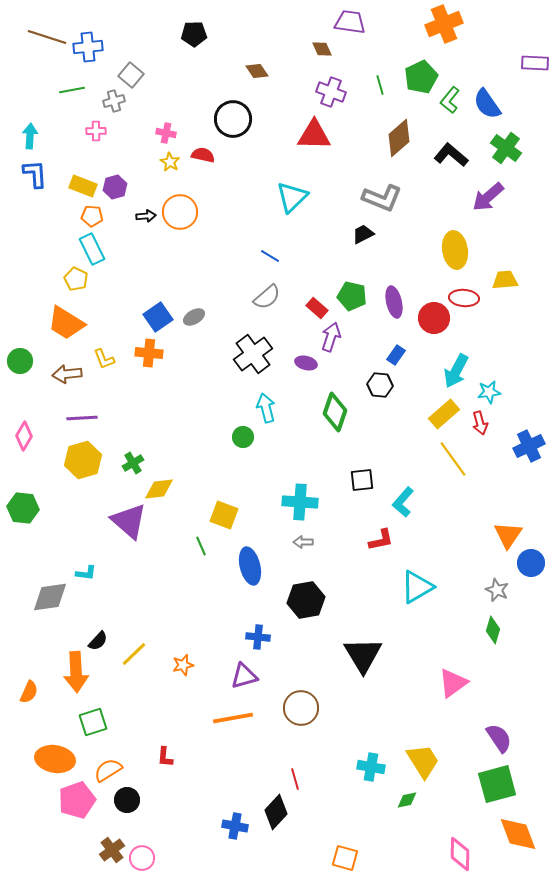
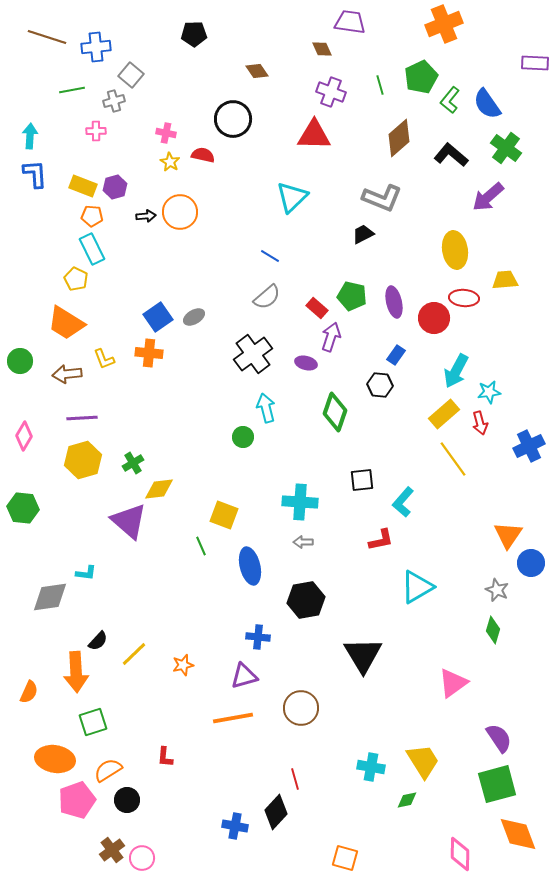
blue cross at (88, 47): moved 8 px right
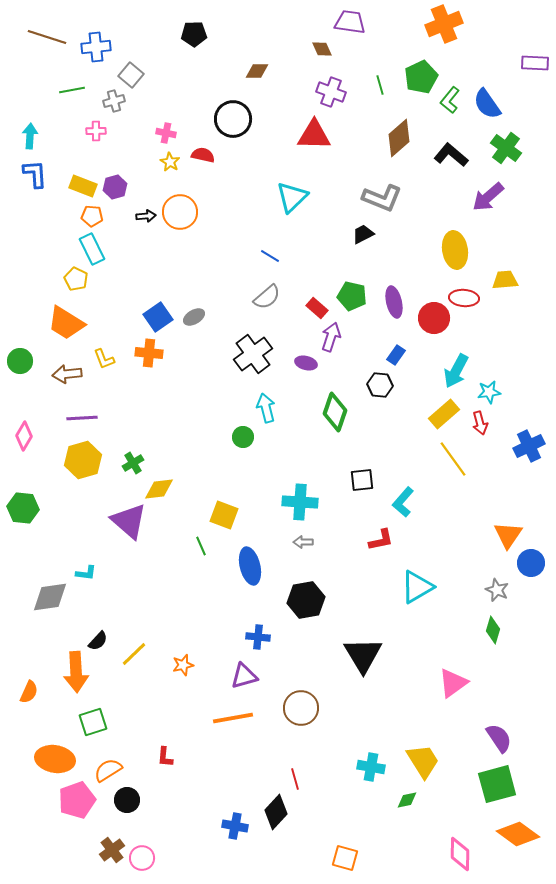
brown diamond at (257, 71): rotated 55 degrees counterclockwise
orange diamond at (518, 834): rotated 33 degrees counterclockwise
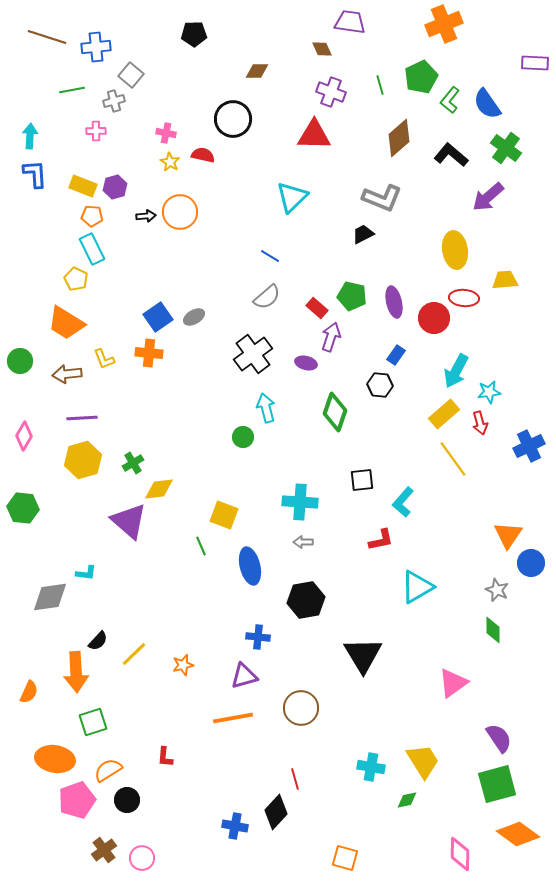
green diamond at (493, 630): rotated 16 degrees counterclockwise
brown cross at (112, 850): moved 8 px left
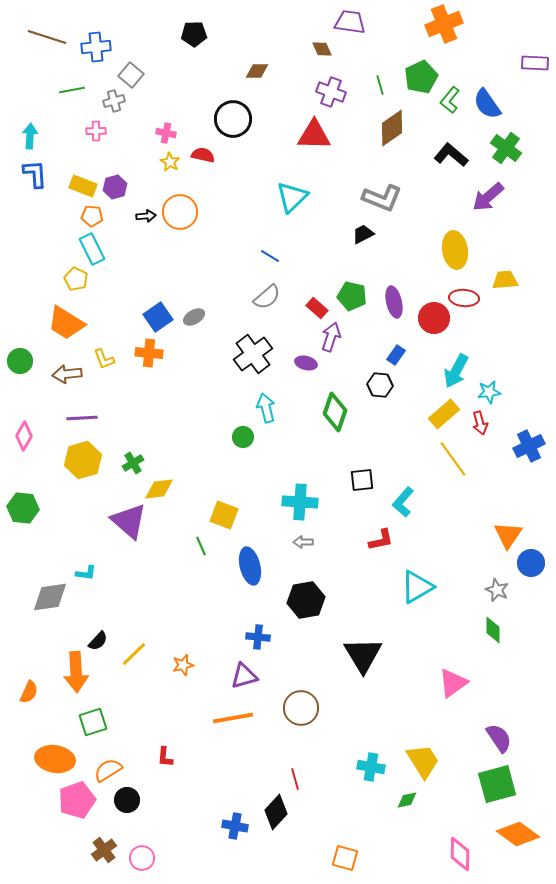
brown diamond at (399, 138): moved 7 px left, 10 px up; rotated 6 degrees clockwise
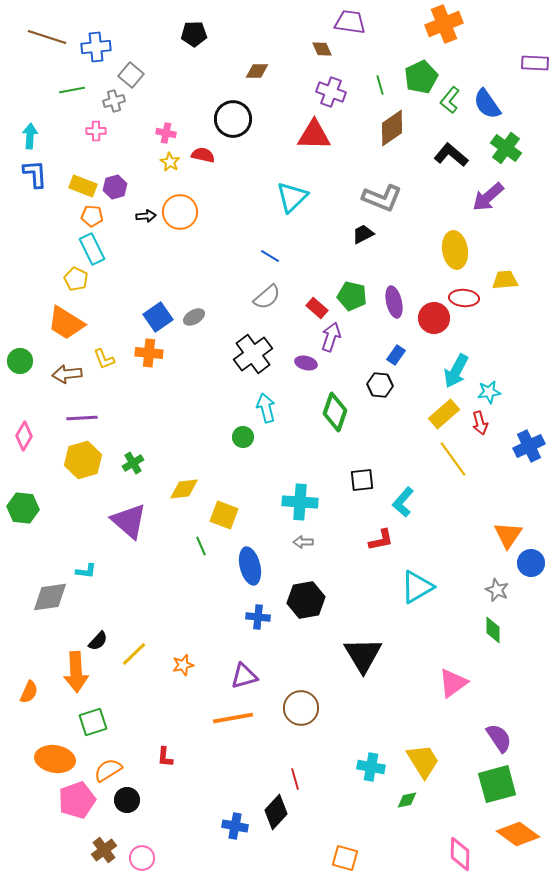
yellow diamond at (159, 489): moved 25 px right
cyan L-shape at (86, 573): moved 2 px up
blue cross at (258, 637): moved 20 px up
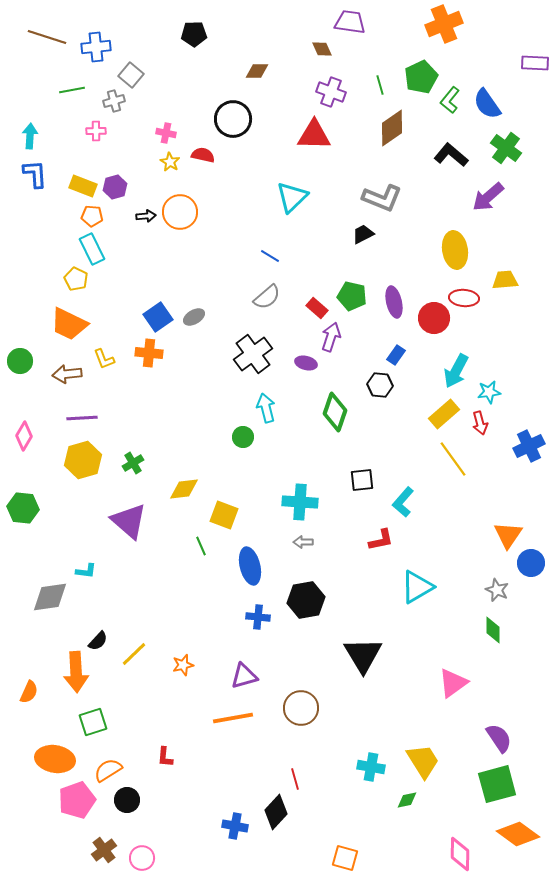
orange trapezoid at (66, 323): moved 3 px right, 1 px down; rotated 6 degrees counterclockwise
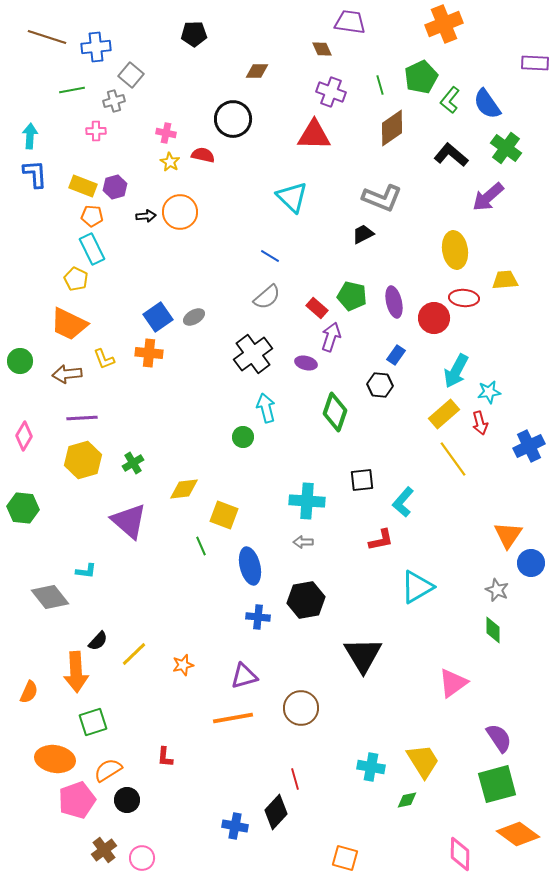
cyan triangle at (292, 197): rotated 32 degrees counterclockwise
cyan cross at (300, 502): moved 7 px right, 1 px up
gray diamond at (50, 597): rotated 60 degrees clockwise
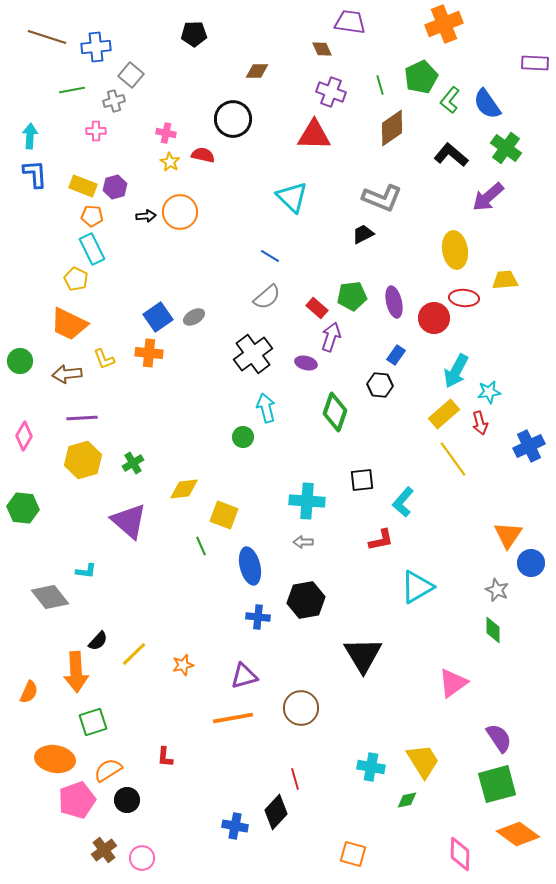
green pentagon at (352, 296): rotated 20 degrees counterclockwise
orange square at (345, 858): moved 8 px right, 4 px up
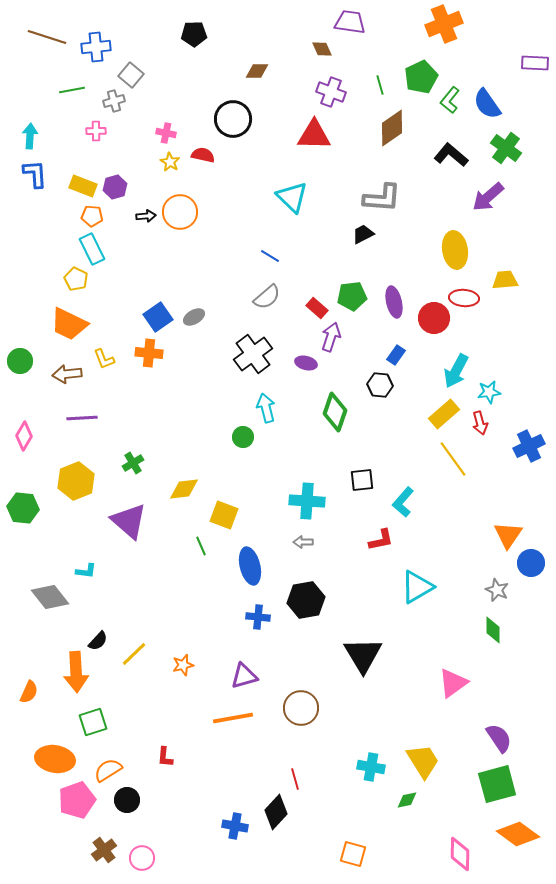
gray L-shape at (382, 198): rotated 18 degrees counterclockwise
yellow hexagon at (83, 460): moved 7 px left, 21 px down; rotated 6 degrees counterclockwise
